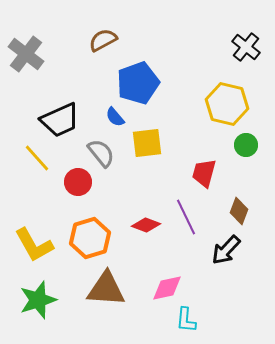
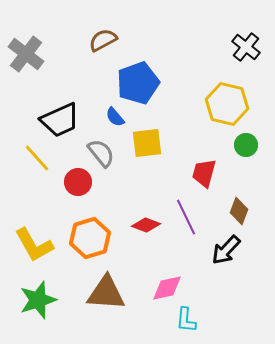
brown triangle: moved 4 px down
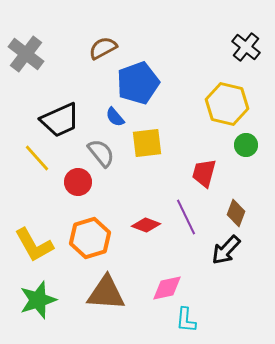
brown semicircle: moved 8 px down
brown diamond: moved 3 px left, 2 px down
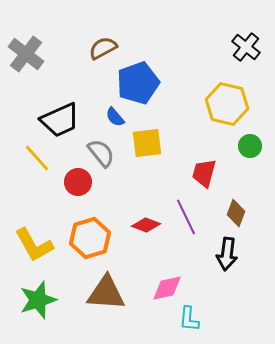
green circle: moved 4 px right, 1 px down
black arrow: moved 1 px right, 4 px down; rotated 36 degrees counterclockwise
cyan L-shape: moved 3 px right, 1 px up
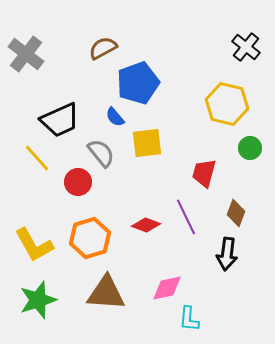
green circle: moved 2 px down
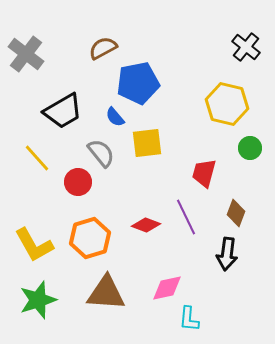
blue pentagon: rotated 9 degrees clockwise
black trapezoid: moved 3 px right, 9 px up; rotated 6 degrees counterclockwise
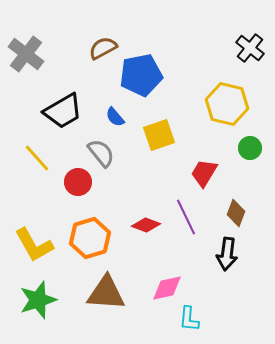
black cross: moved 4 px right, 1 px down
blue pentagon: moved 3 px right, 8 px up
yellow square: moved 12 px right, 8 px up; rotated 12 degrees counterclockwise
red trapezoid: rotated 16 degrees clockwise
